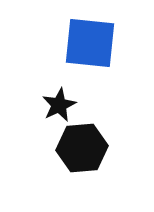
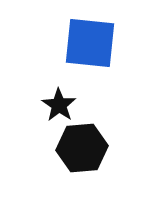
black star: rotated 12 degrees counterclockwise
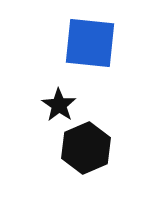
black hexagon: moved 4 px right; rotated 18 degrees counterclockwise
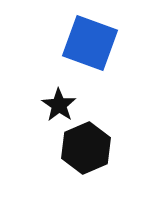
blue square: rotated 14 degrees clockwise
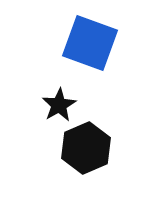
black star: rotated 8 degrees clockwise
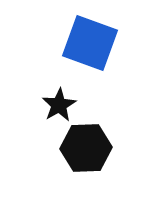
black hexagon: rotated 21 degrees clockwise
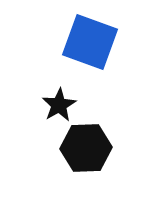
blue square: moved 1 px up
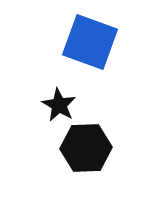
black star: rotated 12 degrees counterclockwise
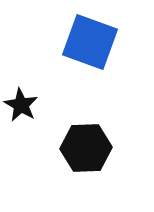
black star: moved 38 px left
